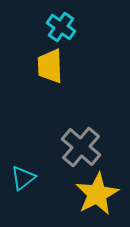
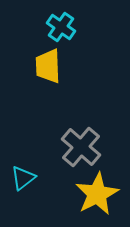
yellow trapezoid: moved 2 px left
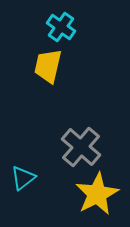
yellow trapezoid: rotated 15 degrees clockwise
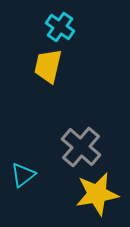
cyan cross: moved 1 px left
cyan triangle: moved 3 px up
yellow star: rotated 18 degrees clockwise
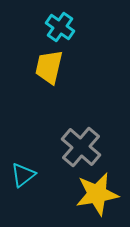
yellow trapezoid: moved 1 px right, 1 px down
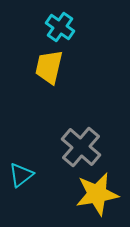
cyan triangle: moved 2 px left
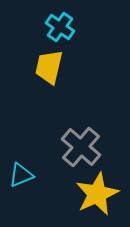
cyan triangle: rotated 16 degrees clockwise
yellow star: rotated 15 degrees counterclockwise
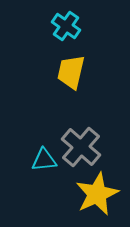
cyan cross: moved 6 px right, 1 px up
yellow trapezoid: moved 22 px right, 5 px down
cyan triangle: moved 23 px right, 15 px up; rotated 16 degrees clockwise
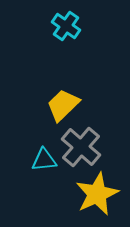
yellow trapezoid: moved 8 px left, 33 px down; rotated 33 degrees clockwise
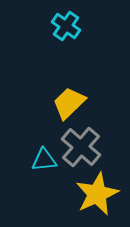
yellow trapezoid: moved 6 px right, 2 px up
